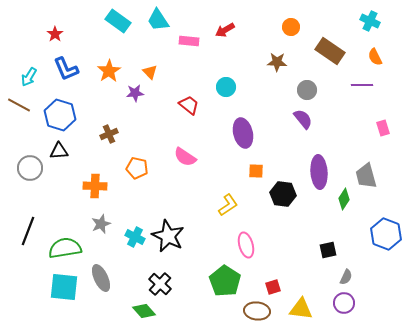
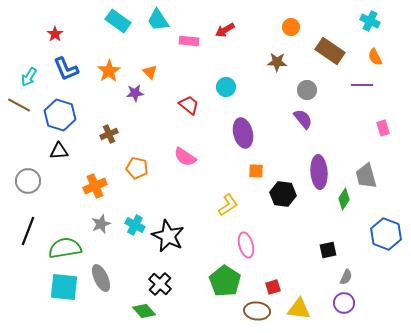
gray circle at (30, 168): moved 2 px left, 13 px down
orange cross at (95, 186): rotated 25 degrees counterclockwise
cyan cross at (135, 237): moved 12 px up
yellow triangle at (301, 309): moved 2 px left
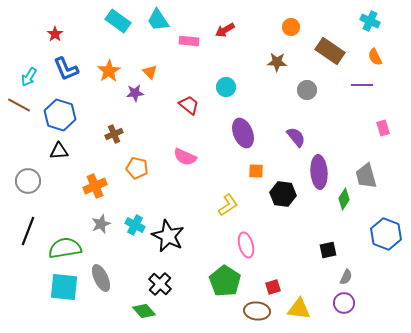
purple semicircle at (303, 119): moved 7 px left, 18 px down
purple ellipse at (243, 133): rotated 8 degrees counterclockwise
brown cross at (109, 134): moved 5 px right
pink semicircle at (185, 157): rotated 10 degrees counterclockwise
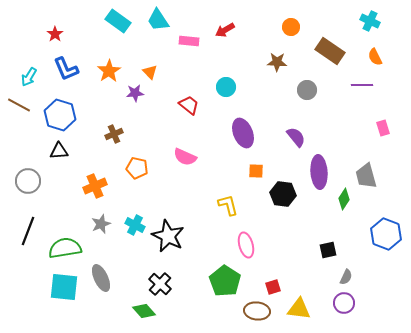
yellow L-shape at (228, 205): rotated 70 degrees counterclockwise
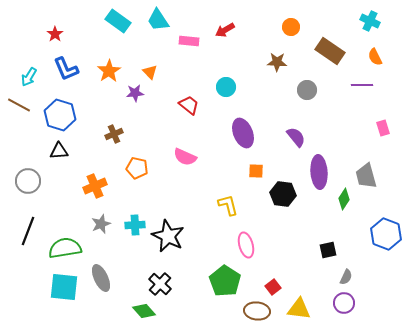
cyan cross at (135, 225): rotated 30 degrees counterclockwise
red square at (273, 287): rotated 21 degrees counterclockwise
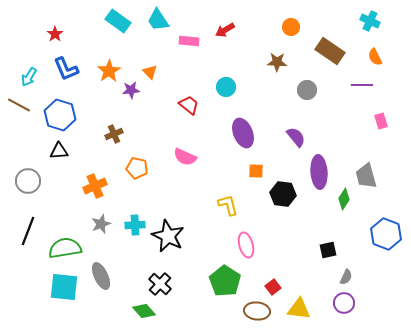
purple star at (135, 93): moved 4 px left, 3 px up
pink rectangle at (383, 128): moved 2 px left, 7 px up
gray ellipse at (101, 278): moved 2 px up
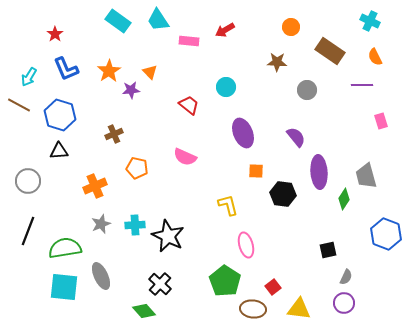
brown ellipse at (257, 311): moved 4 px left, 2 px up
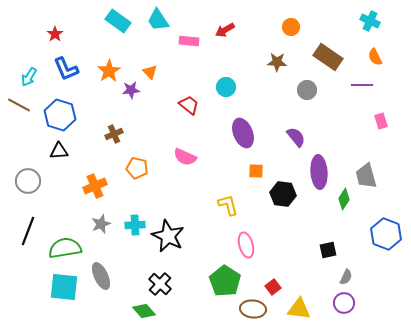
brown rectangle at (330, 51): moved 2 px left, 6 px down
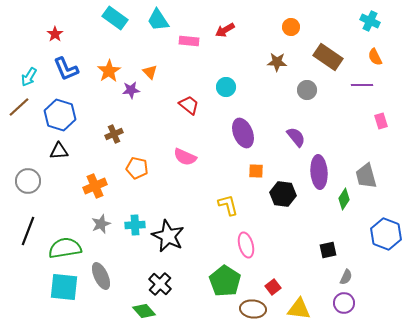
cyan rectangle at (118, 21): moved 3 px left, 3 px up
brown line at (19, 105): moved 2 px down; rotated 70 degrees counterclockwise
